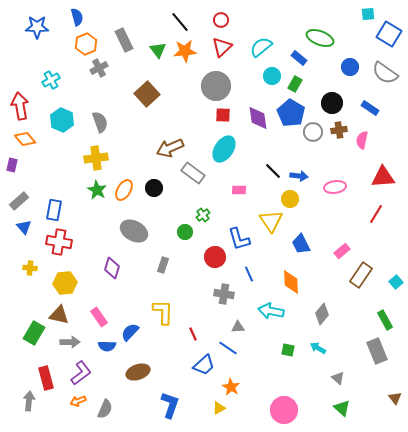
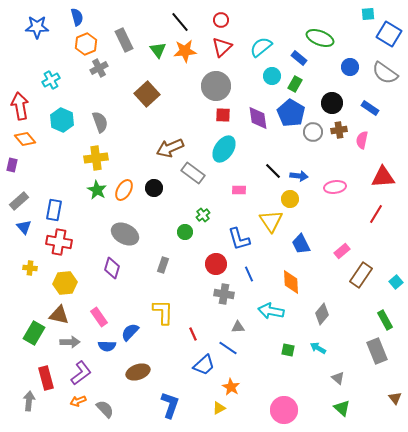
gray ellipse at (134, 231): moved 9 px left, 3 px down
red circle at (215, 257): moved 1 px right, 7 px down
gray semicircle at (105, 409): rotated 66 degrees counterclockwise
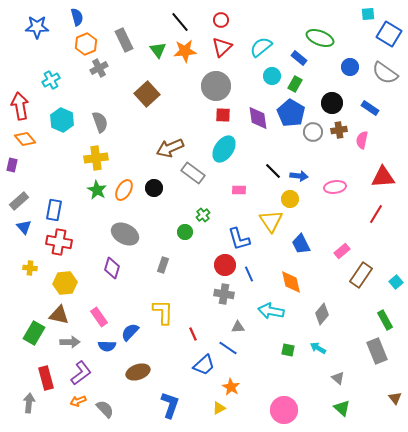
red circle at (216, 264): moved 9 px right, 1 px down
orange diamond at (291, 282): rotated 10 degrees counterclockwise
gray arrow at (29, 401): moved 2 px down
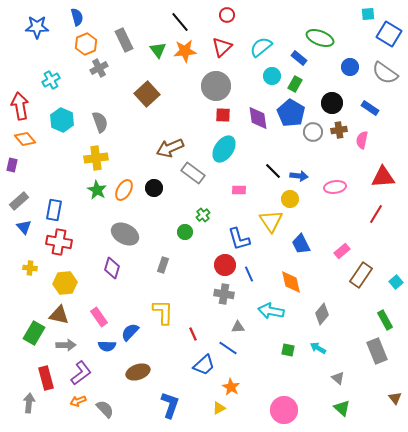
red circle at (221, 20): moved 6 px right, 5 px up
gray arrow at (70, 342): moved 4 px left, 3 px down
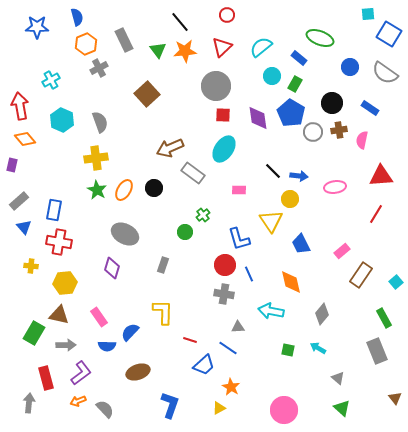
red triangle at (383, 177): moved 2 px left, 1 px up
yellow cross at (30, 268): moved 1 px right, 2 px up
green rectangle at (385, 320): moved 1 px left, 2 px up
red line at (193, 334): moved 3 px left, 6 px down; rotated 48 degrees counterclockwise
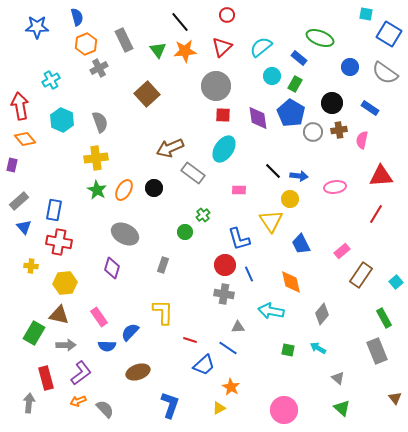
cyan square at (368, 14): moved 2 px left; rotated 16 degrees clockwise
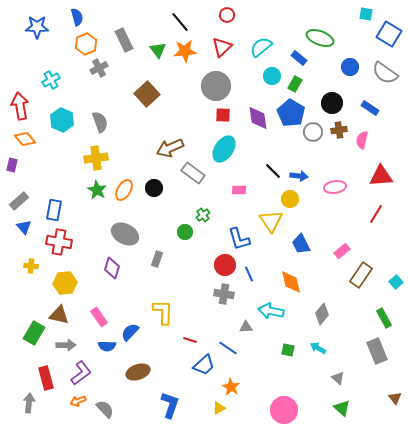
gray rectangle at (163, 265): moved 6 px left, 6 px up
gray triangle at (238, 327): moved 8 px right
